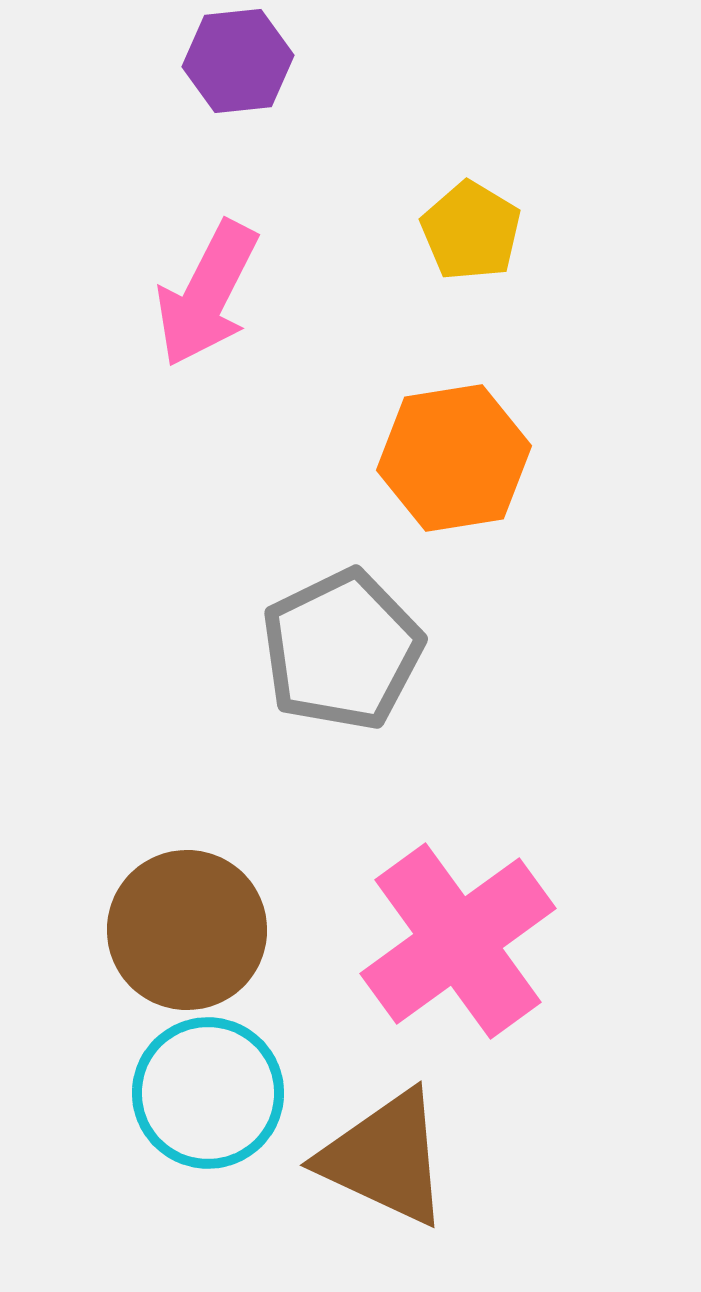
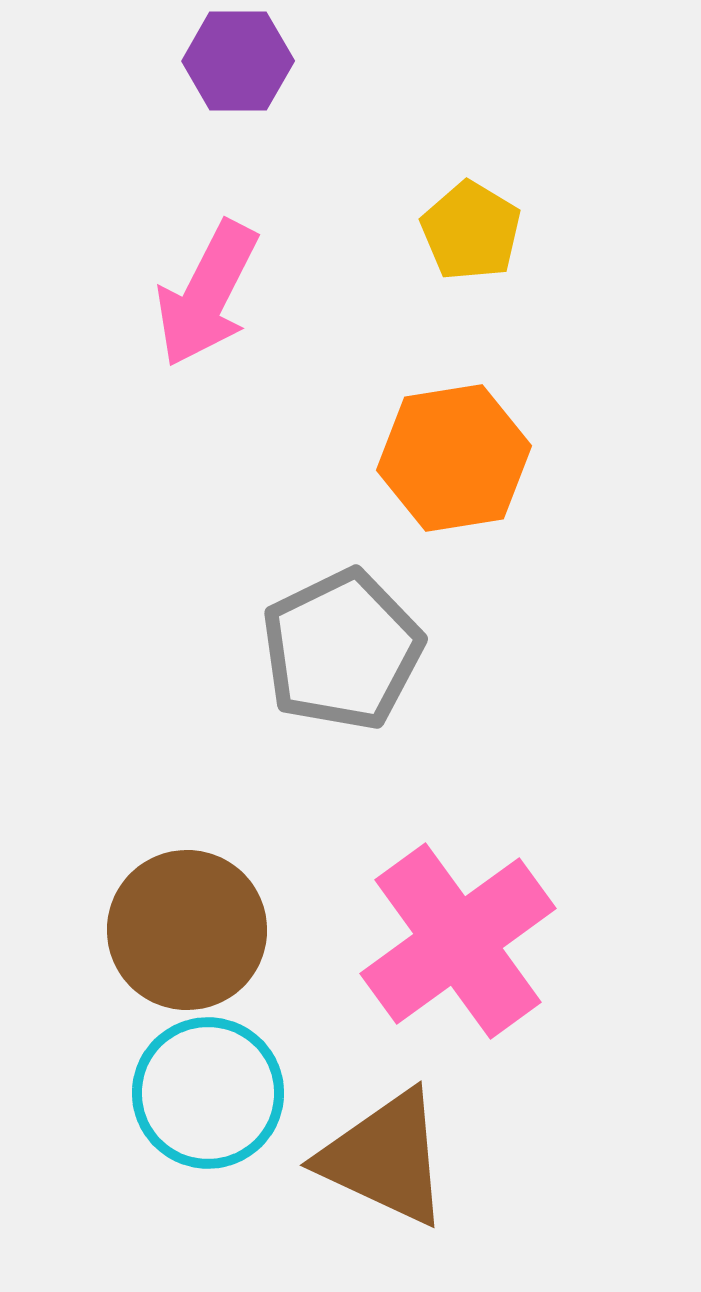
purple hexagon: rotated 6 degrees clockwise
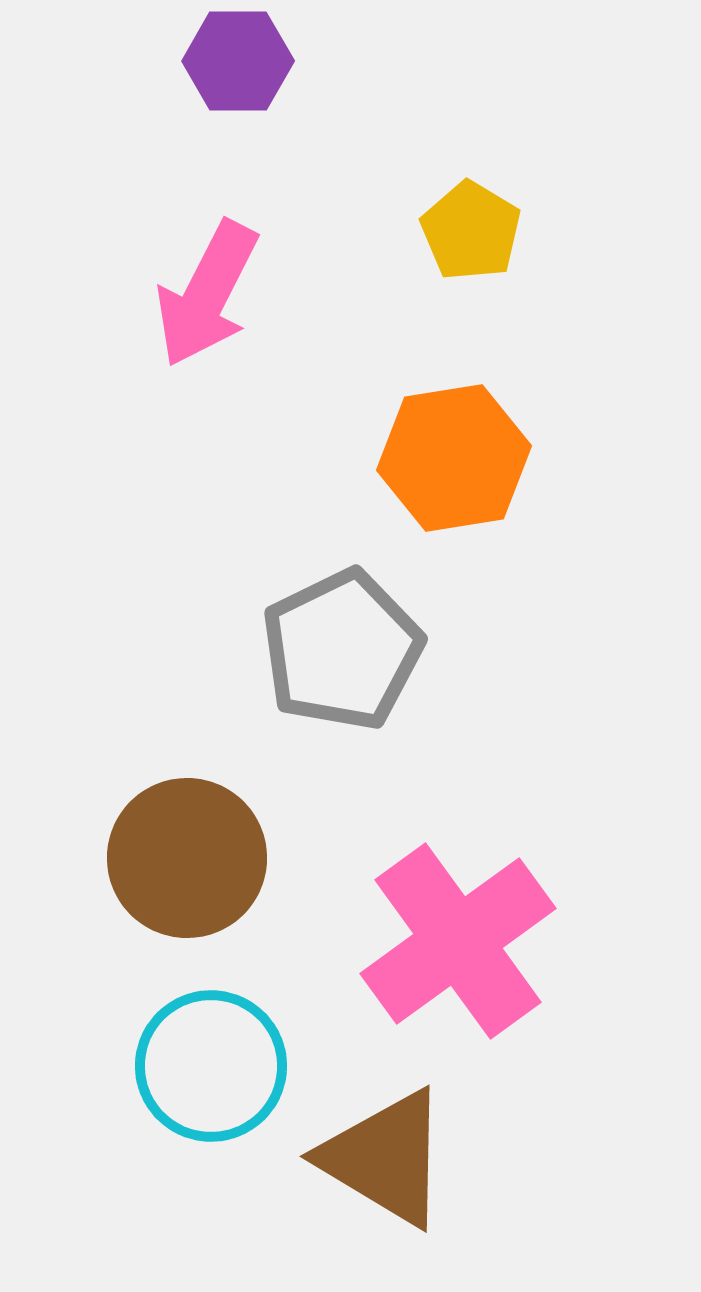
brown circle: moved 72 px up
cyan circle: moved 3 px right, 27 px up
brown triangle: rotated 6 degrees clockwise
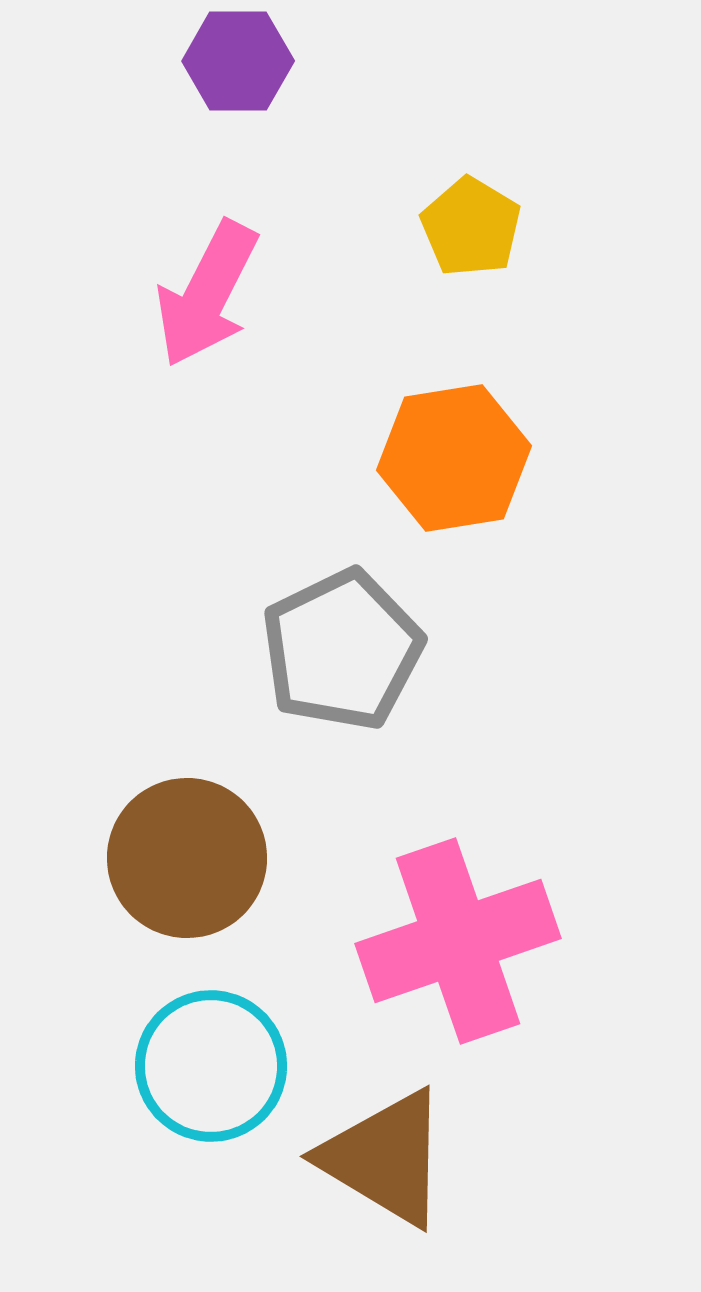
yellow pentagon: moved 4 px up
pink cross: rotated 17 degrees clockwise
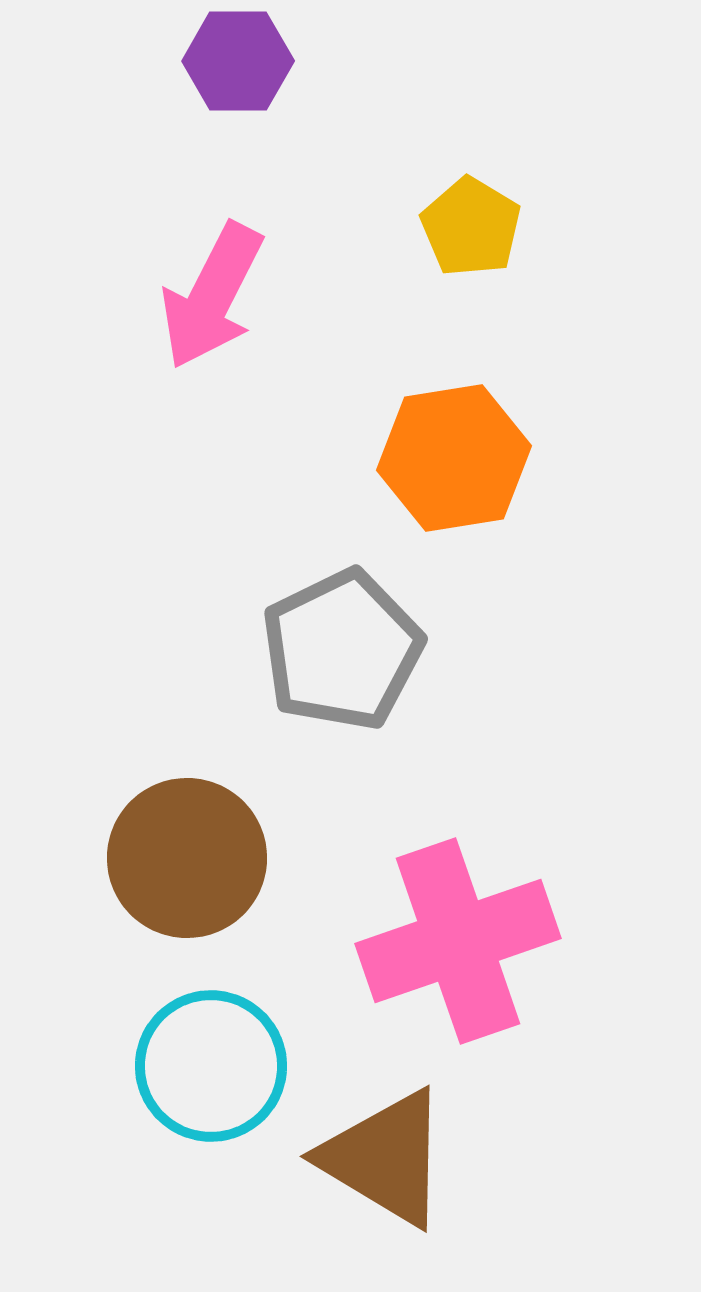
pink arrow: moved 5 px right, 2 px down
